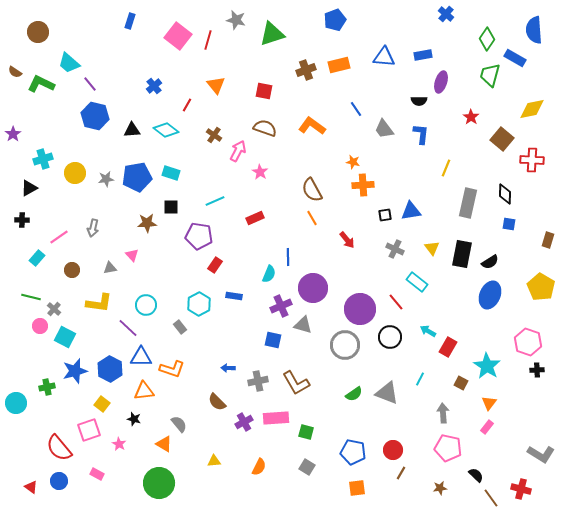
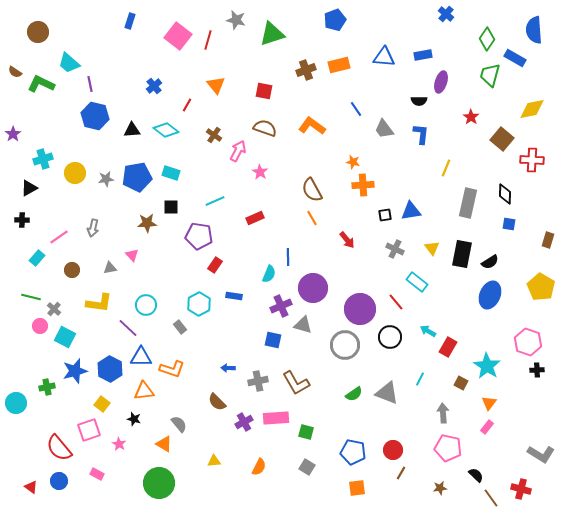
purple line at (90, 84): rotated 28 degrees clockwise
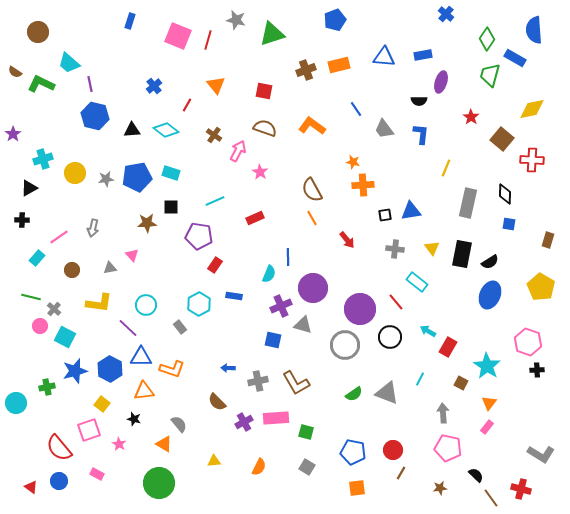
pink square at (178, 36): rotated 16 degrees counterclockwise
gray cross at (395, 249): rotated 18 degrees counterclockwise
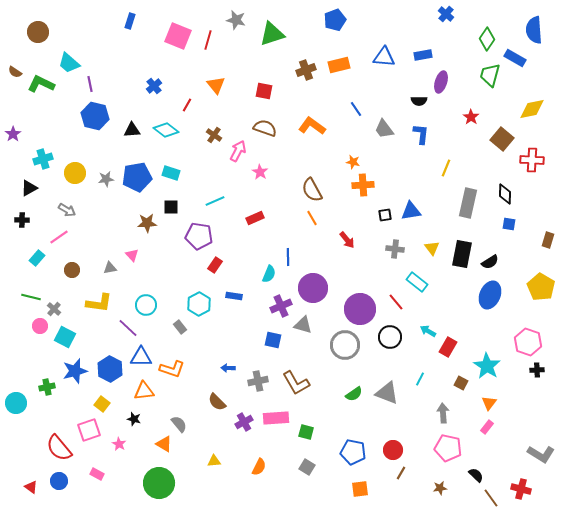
gray arrow at (93, 228): moved 26 px left, 18 px up; rotated 72 degrees counterclockwise
orange square at (357, 488): moved 3 px right, 1 px down
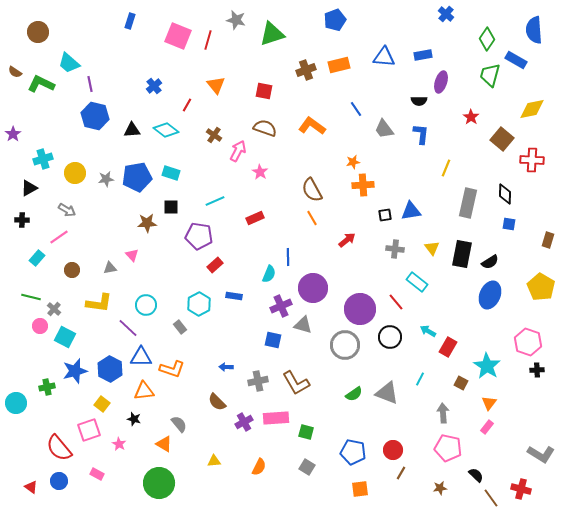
blue rectangle at (515, 58): moved 1 px right, 2 px down
orange star at (353, 162): rotated 24 degrees counterclockwise
red arrow at (347, 240): rotated 90 degrees counterclockwise
red rectangle at (215, 265): rotated 14 degrees clockwise
blue arrow at (228, 368): moved 2 px left, 1 px up
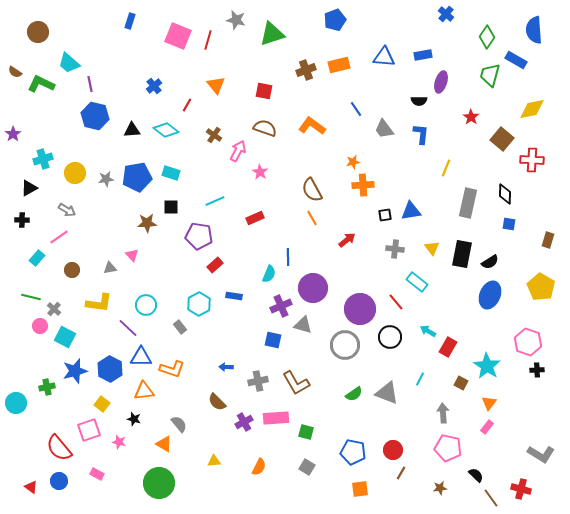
green diamond at (487, 39): moved 2 px up
pink star at (119, 444): moved 2 px up; rotated 16 degrees counterclockwise
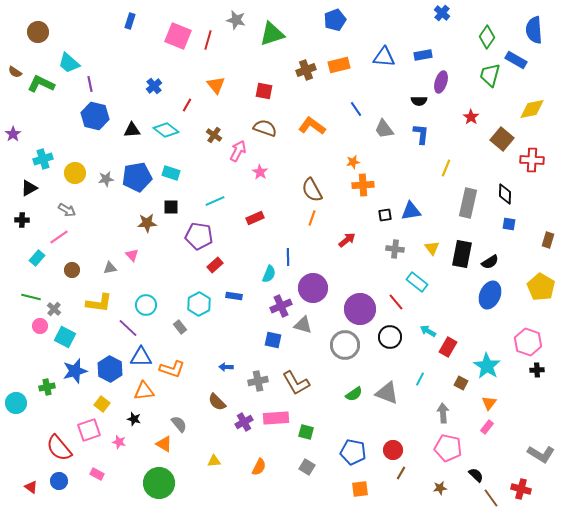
blue cross at (446, 14): moved 4 px left, 1 px up
orange line at (312, 218): rotated 49 degrees clockwise
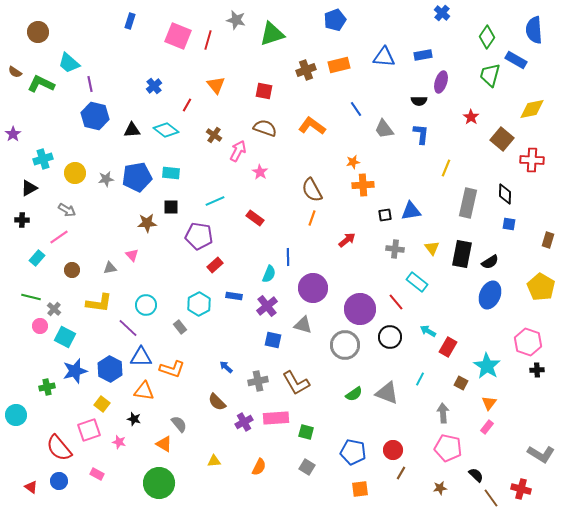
cyan rectangle at (171, 173): rotated 12 degrees counterclockwise
red rectangle at (255, 218): rotated 60 degrees clockwise
purple cross at (281, 306): moved 14 px left; rotated 15 degrees counterclockwise
blue arrow at (226, 367): rotated 40 degrees clockwise
orange triangle at (144, 391): rotated 15 degrees clockwise
cyan circle at (16, 403): moved 12 px down
